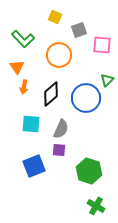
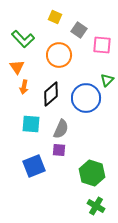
gray square: rotated 35 degrees counterclockwise
green hexagon: moved 3 px right, 2 px down
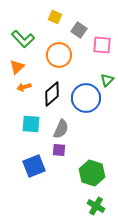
orange triangle: rotated 21 degrees clockwise
orange arrow: rotated 64 degrees clockwise
black diamond: moved 1 px right
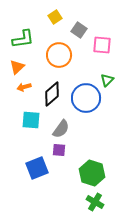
yellow square: rotated 32 degrees clockwise
green L-shape: rotated 55 degrees counterclockwise
cyan square: moved 4 px up
gray semicircle: rotated 12 degrees clockwise
blue square: moved 3 px right, 2 px down
green cross: moved 1 px left, 4 px up
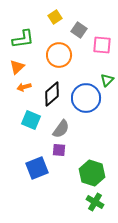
cyan square: rotated 18 degrees clockwise
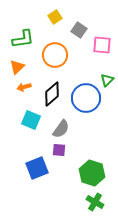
orange circle: moved 4 px left
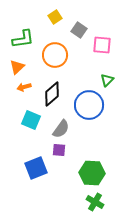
blue circle: moved 3 px right, 7 px down
blue square: moved 1 px left
green hexagon: rotated 15 degrees counterclockwise
